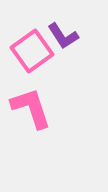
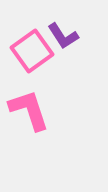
pink L-shape: moved 2 px left, 2 px down
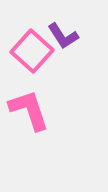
pink square: rotated 12 degrees counterclockwise
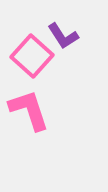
pink square: moved 5 px down
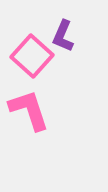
purple L-shape: rotated 56 degrees clockwise
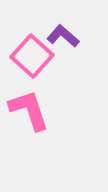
purple L-shape: rotated 108 degrees clockwise
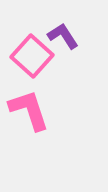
purple L-shape: rotated 16 degrees clockwise
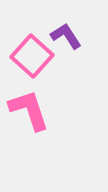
purple L-shape: moved 3 px right
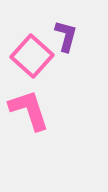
purple L-shape: rotated 48 degrees clockwise
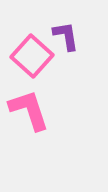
purple L-shape: rotated 24 degrees counterclockwise
